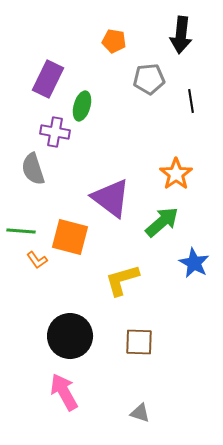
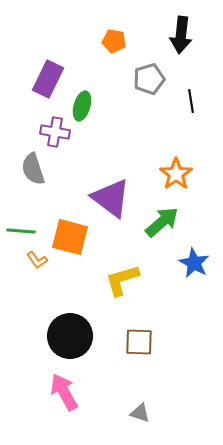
gray pentagon: rotated 12 degrees counterclockwise
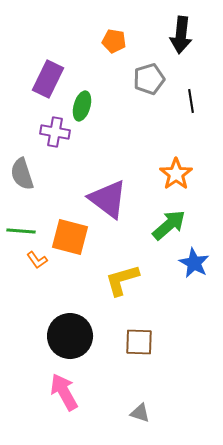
gray semicircle: moved 11 px left, 5 px down
purple triangle: moved 3 px left, 1 px down
green arrow: moved 7 px right, 3 px down
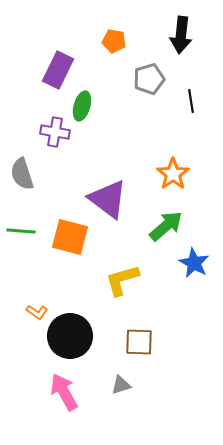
purple rectangle: moved 10 px right, 9 px up
orange star: moved 3 px left
green arrow: moved 3 px left, 1 px down
orange L-shape: moved 52 px down; rotated 20 degrees counterclockwise
gray triangle: moved 19 px left, 28 px up; rotated 35 degrees counterclockwise
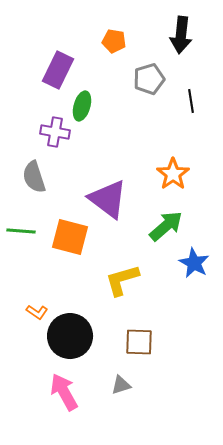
gray semicircle: moved 12 px right, 3 px down
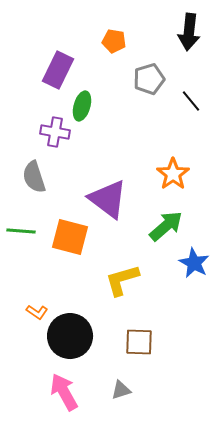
black arrow: moved 8 px right, 3 px up
black line: rotated 30 degrees counterclockwise
gray triangle: moved 5 px down
